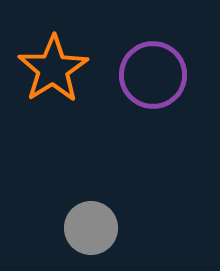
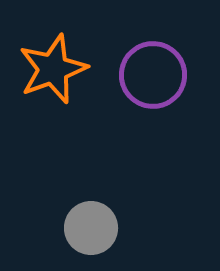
orange star: rotated 12 degrees clockwise
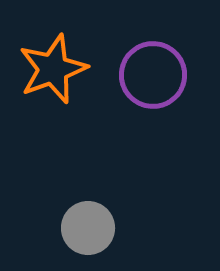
gray circle: moved 3 px left
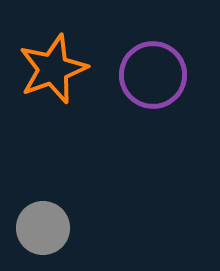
gray circle: moved 45 px left
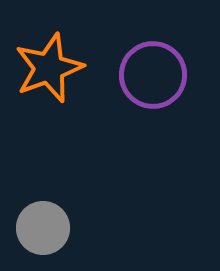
orange star: moved 4 px left, 1 px up
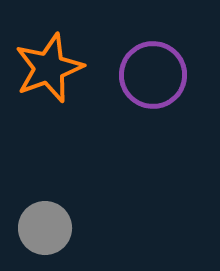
gray circle: moved 2 px right
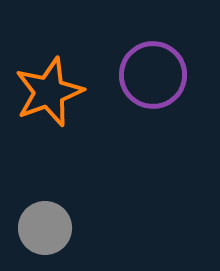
orange star: moved 24 px down
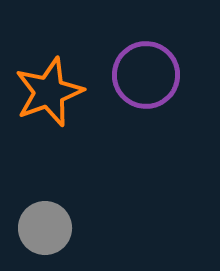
purple circle: moved 7 px left
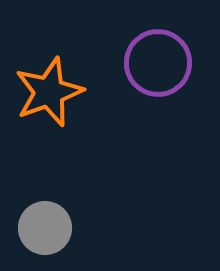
purple circle: moved 12 px right, 12 px up
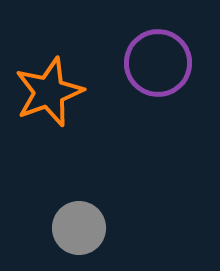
gray circle: moved 34 px right
